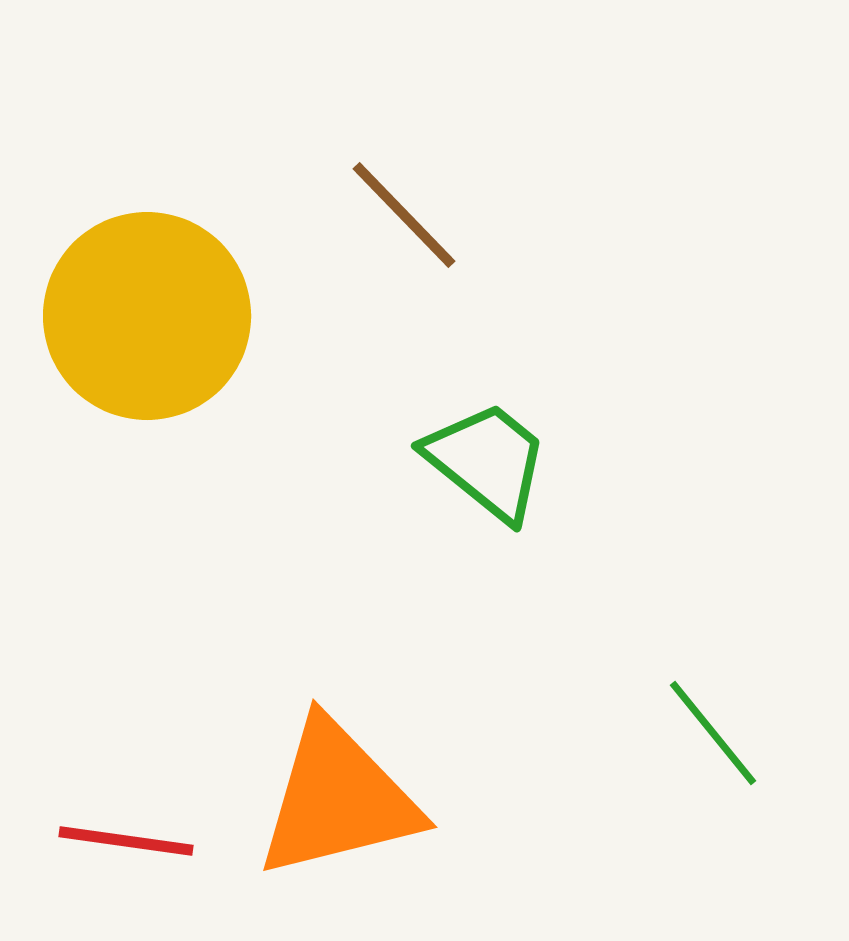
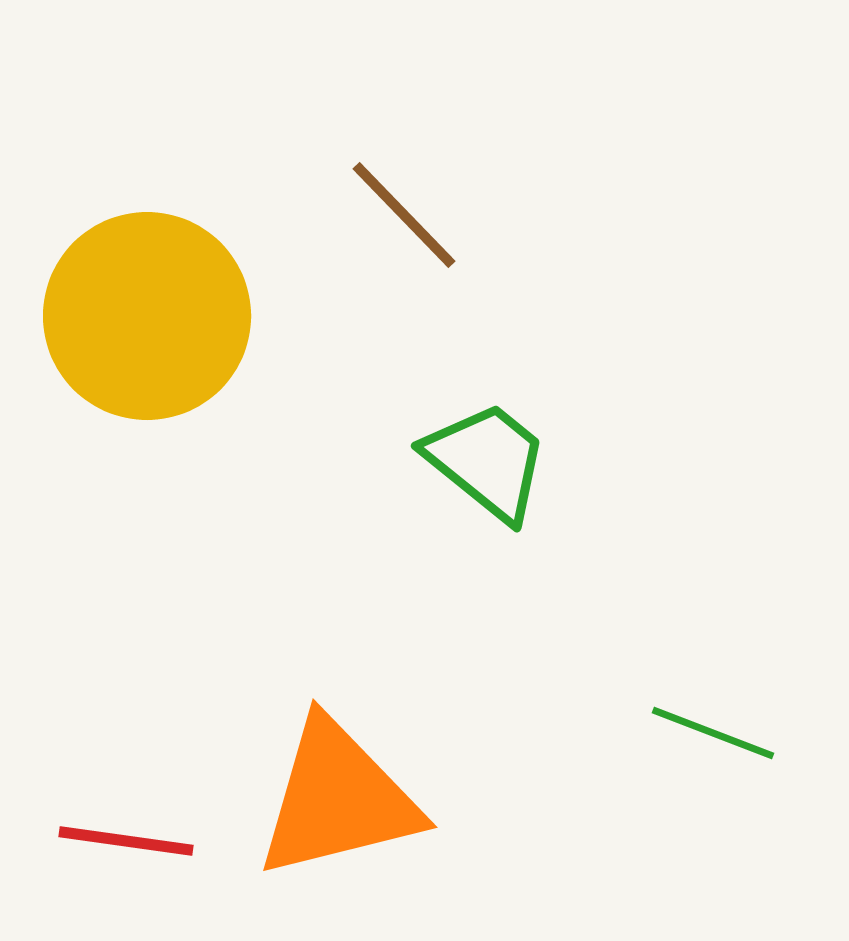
green line: rotated 30 degrees counterclockwise
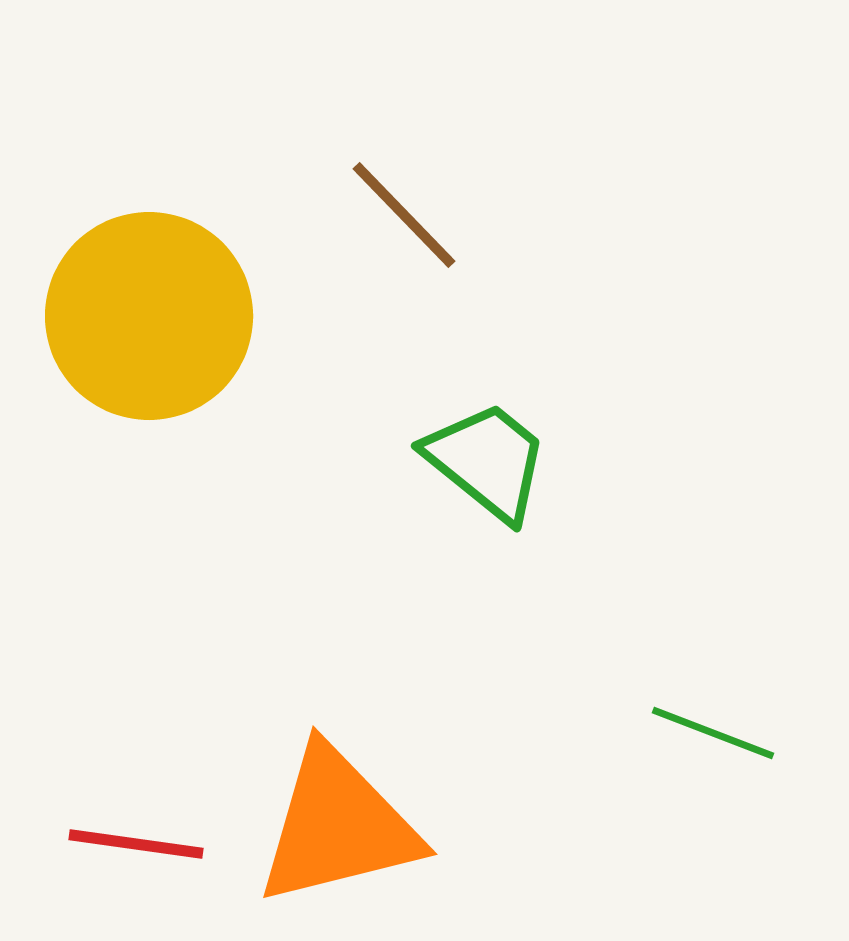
yellow circle: moved 2 px right
orange triangle: moved 27 px down
red line: moved 10 px right, 3 px down
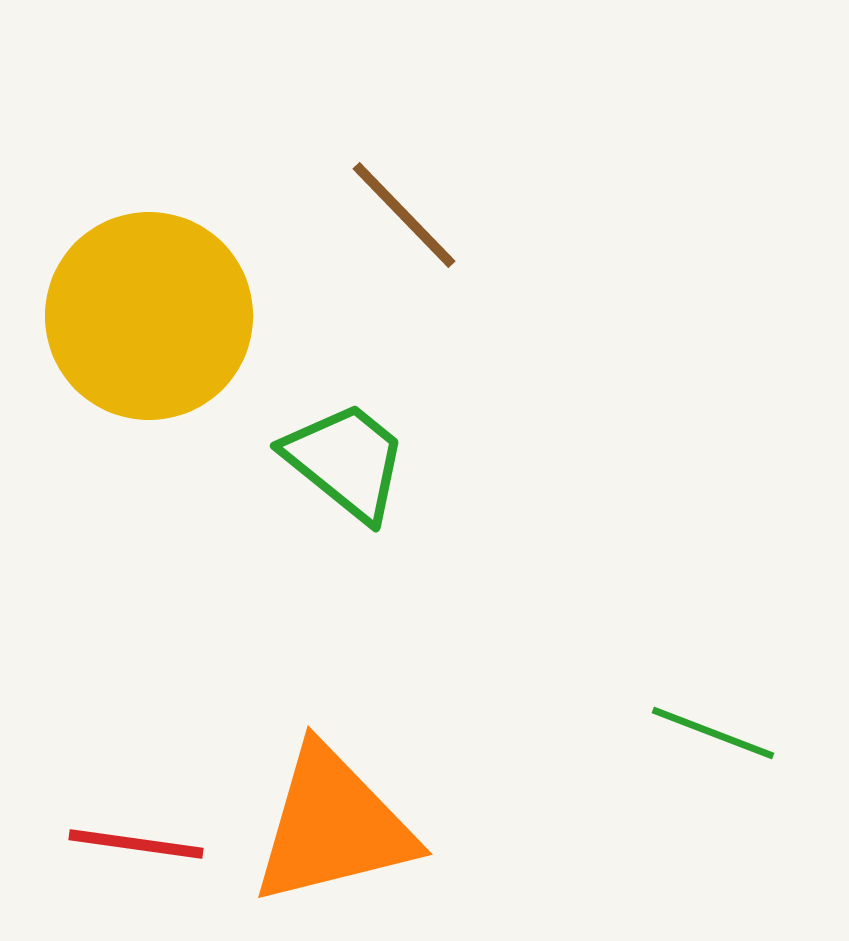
green trapezoid: moved 141 px left
orange triangle: moved 5 px left
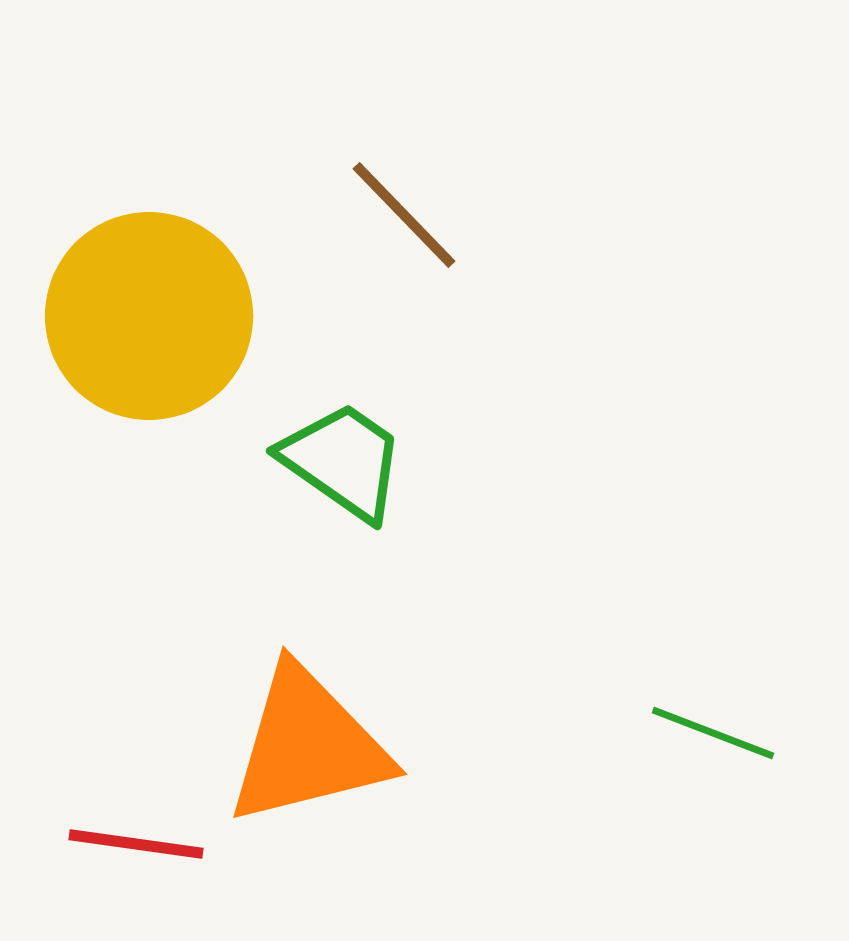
green trapezoid: moved 3 px left; rotated 4 degrees counterclockwise
orange triangle: moved 25 px left, 80 px up
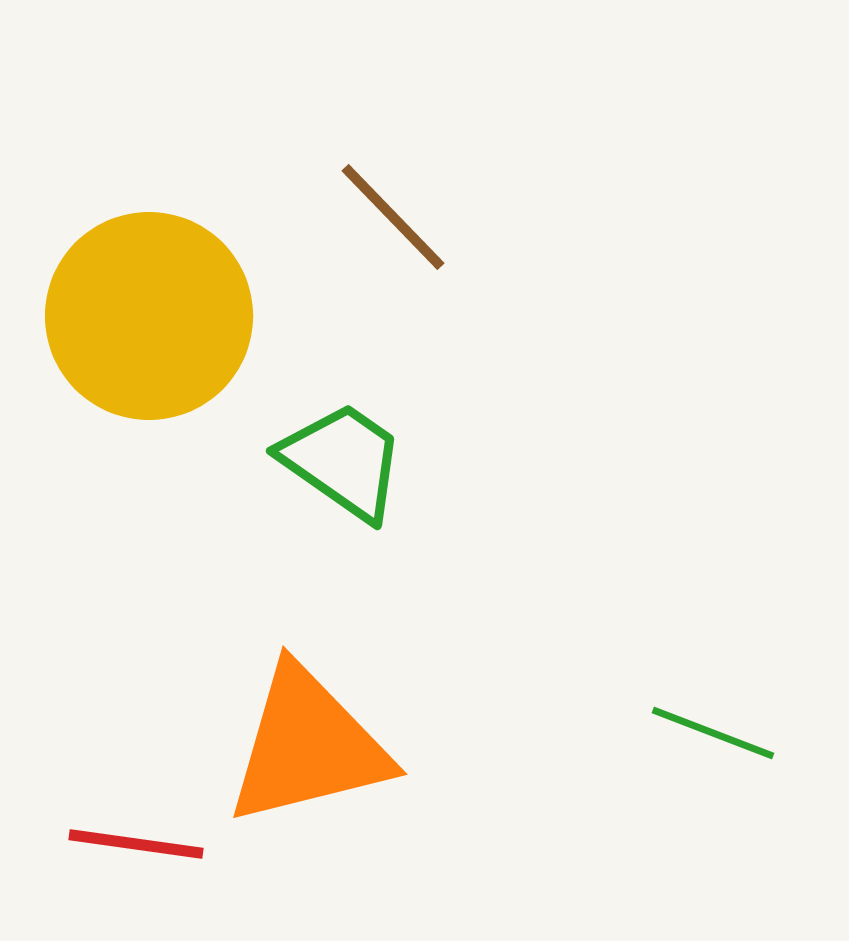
brown line: moved 11 px left, 2 px down
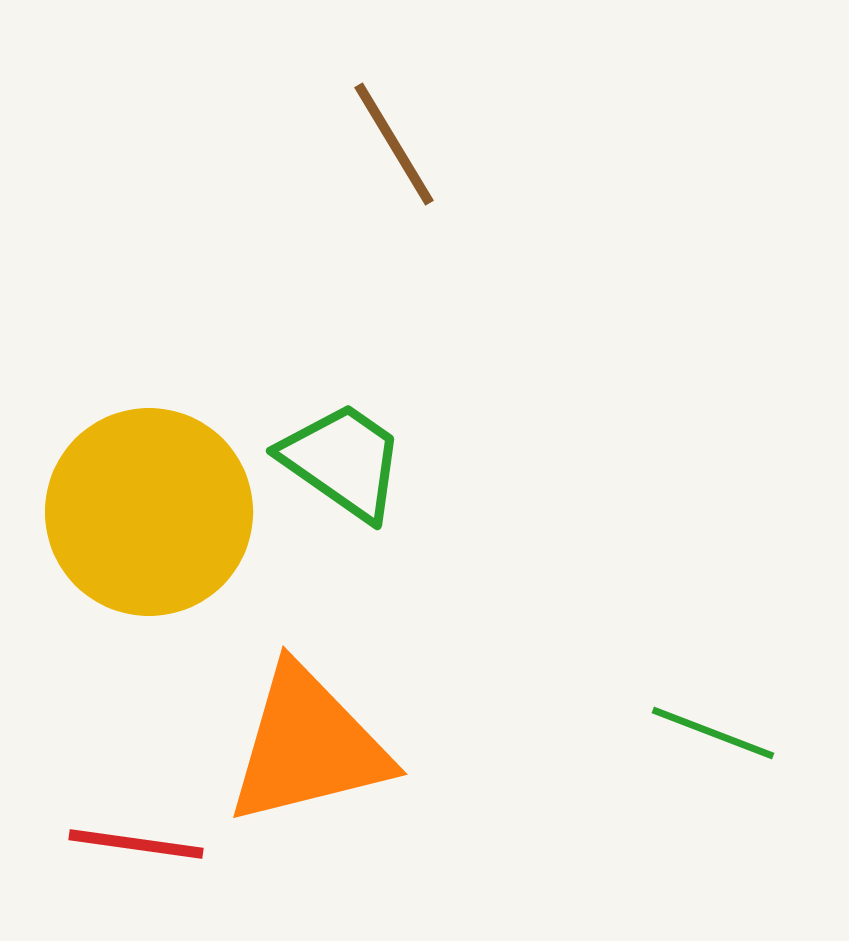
brown line: moved 1 px right, 73 px up; rotated 13 degrees clockwise
yellow circle: moved 196 px down
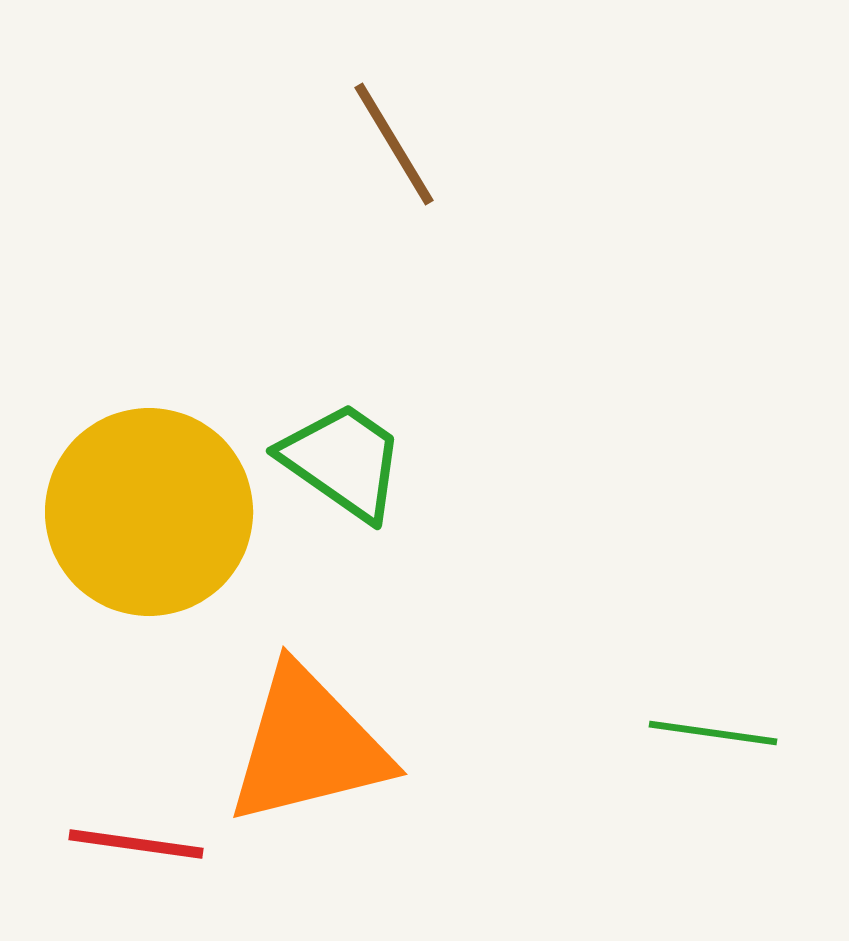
green line: rotated 13 degrees counterclockwise
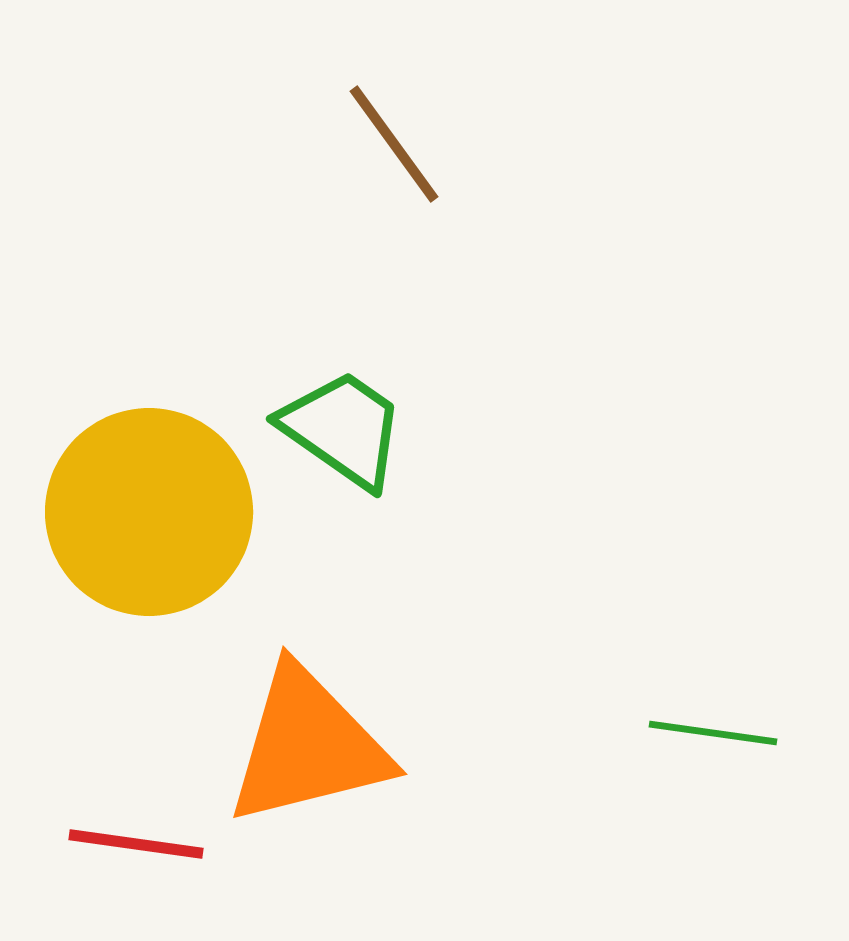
brown line: rotated 5 degrees counterclockwise
green trapezoid: moved 32 px up
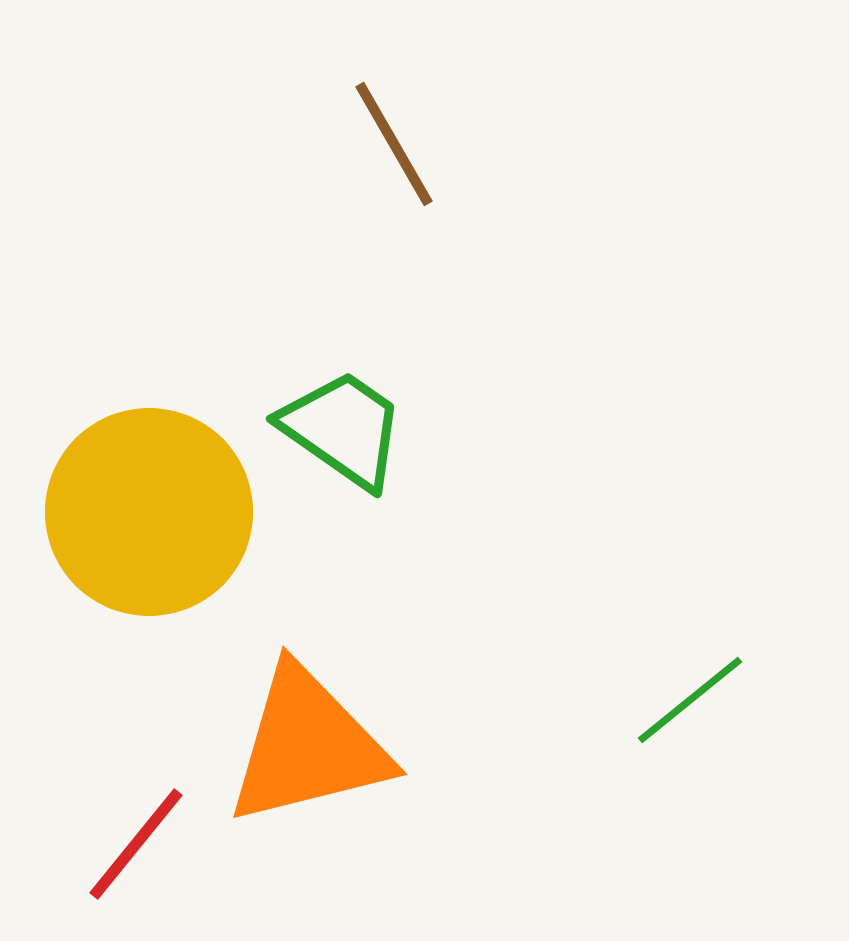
brown line: rotated 6 degrees clockwise
green line: moved 23 px left, 33 px up; rotated 47 degrees counterclockwise
red line: rotated 59 degrees counterclockwise
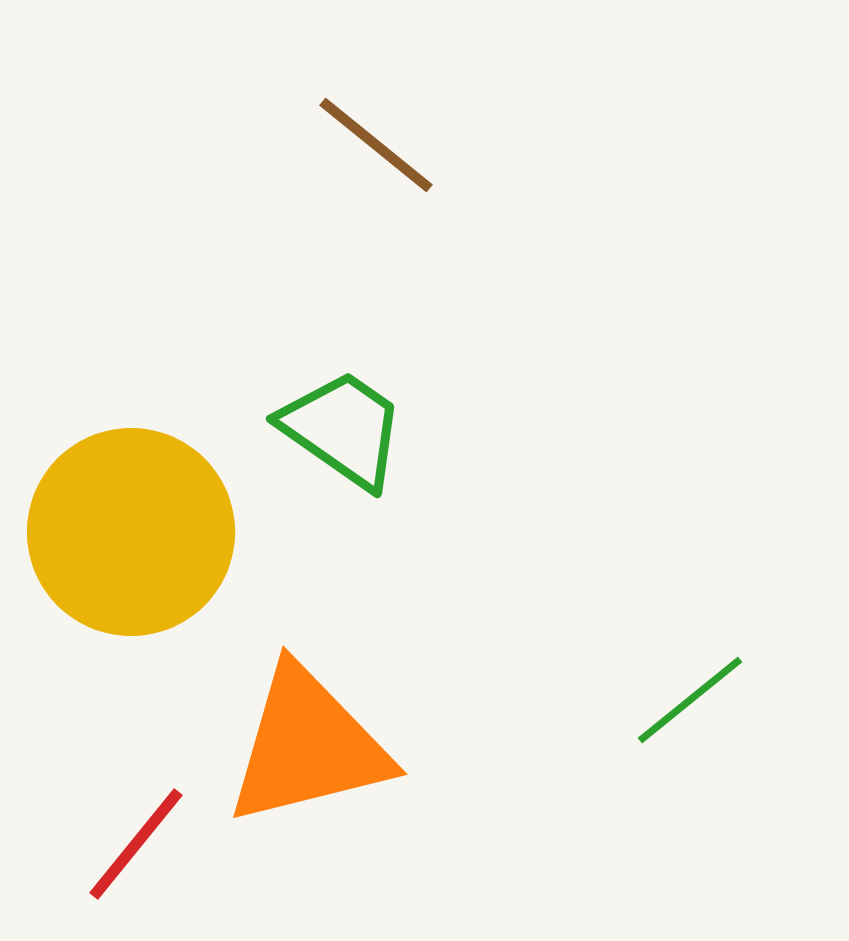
brown line: moved 18 px left, 1 px down; rotated 21 degrees counterclockwise
yellow circle: moved 18 px left, 20 px down
